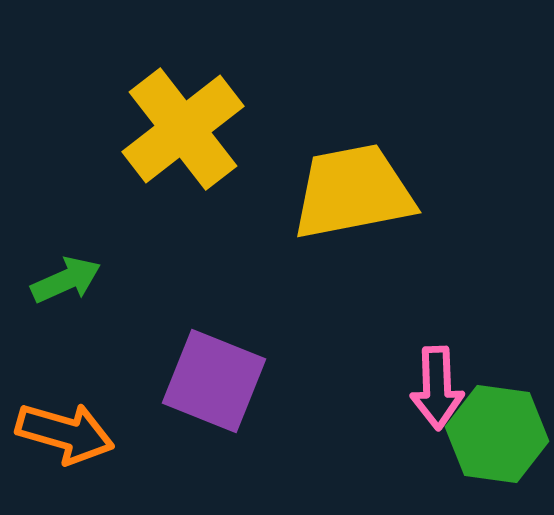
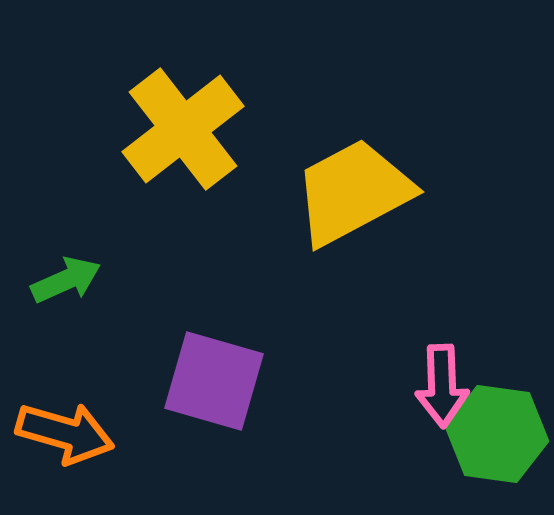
yellow trapezoid: rotated 17 degrees counterclockwise
purple square: rotated 6 degrees counterclockwise
pink arrow: moved 5 px right, 2 px up
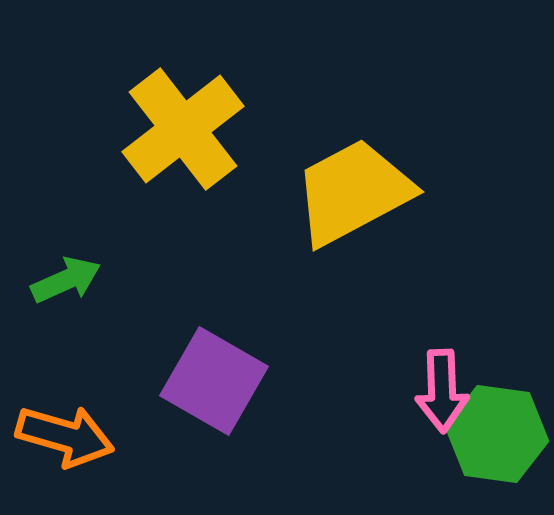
purple square: rotated 14 degrees clockwise
pink arrow: moved 5 px down
orange arrow: moved 3 px down
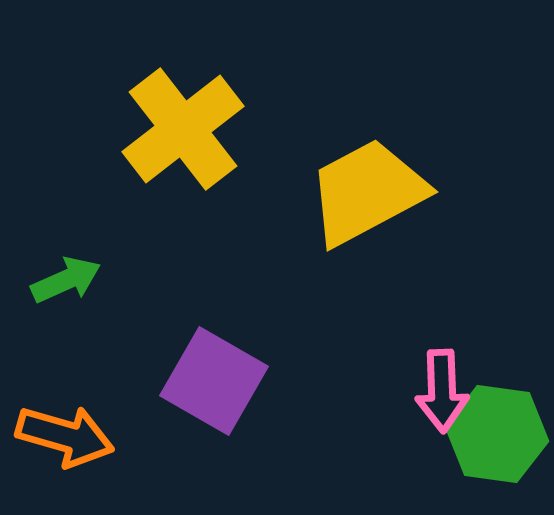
yellow trapezoid: moved 14 px right
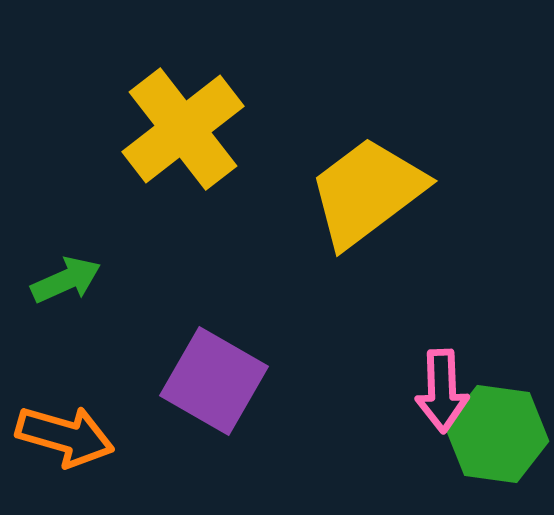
yellow trapezoid: rotated 9 degrees counterclockwise
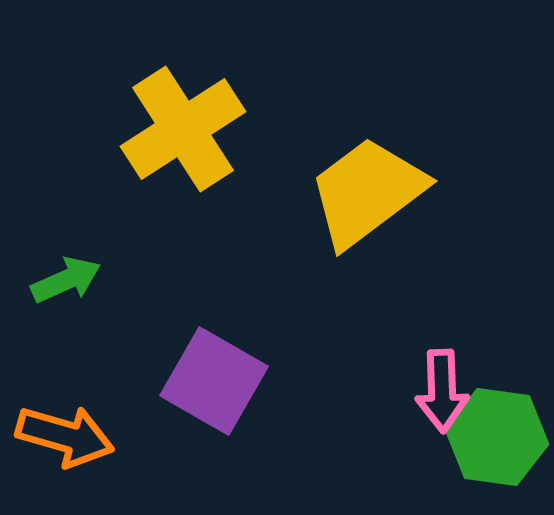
yellow cross: rotated 5 degrees clockwise
green hexagon: moved 3 px down
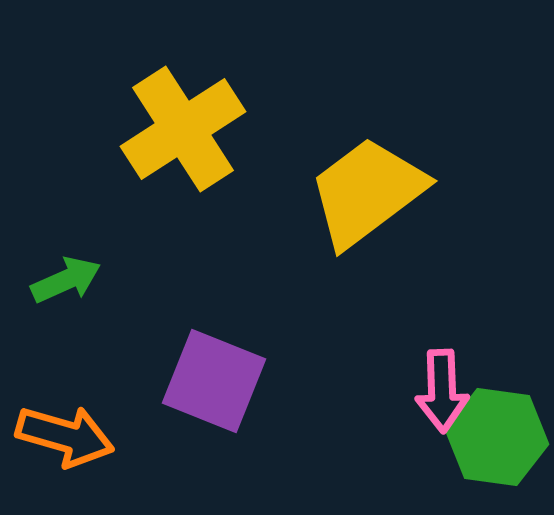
purple square: rotated 8 degrees counterclockwise
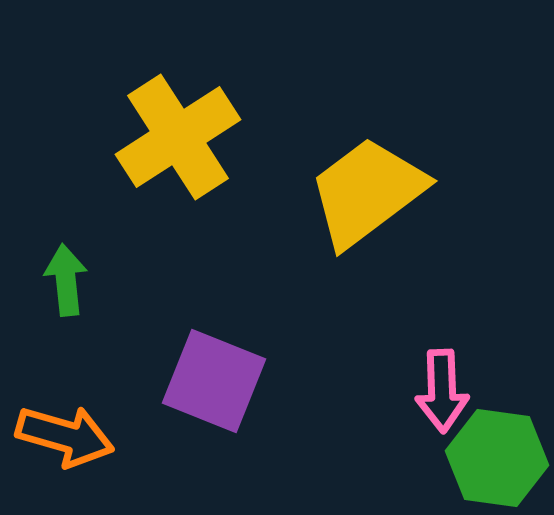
yellow cross: moved 5 px left, 8 px down
green arrow: rotated 72 degrees counterclockwise
green hexagon: moved 21 px down
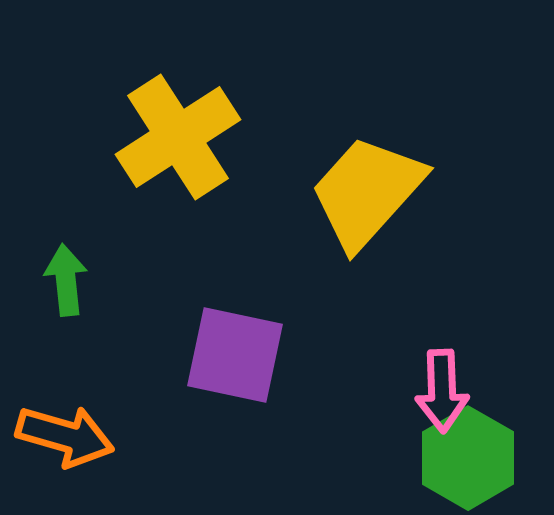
yellow trapezoid: rotated 11 degrees counterclockwise
purple square: moved 21 px right, 26 px up; rotated 10 degrees counterclockwise
green hexagon: moved 29 px left; rotated 22 degrees clockwise
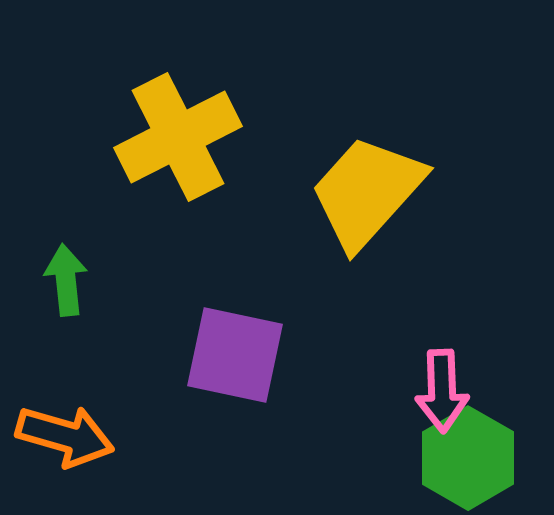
yellow cross: rotated 6 degrees clockwise
